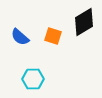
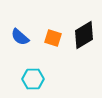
black diamond: moved 13 px down
orange square: moved 2 px down
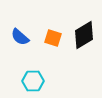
cyan hexagon: moved 2 px down
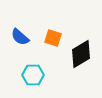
black diamond: moved 3 px left, 19 px down
cyan hexagon: moved 6 px up
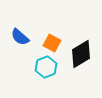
orange square: moved 1 px left, 5 px down; rotated 12 degrees clockwise
cyan hexagon: moved 13 px right, 8 px up; rotated 20 degrees counterclockwise
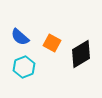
cyan hexagon: moved 22 px left
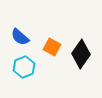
orange square: moved 4 px down
black diamond: rotated 24 degrees counterclockwise
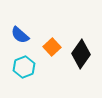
blue semicircle: moved 2 px up
orange square: rotated 18 degrees clockwise
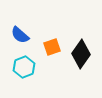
orange square: rotated 24 degrees clockwise
